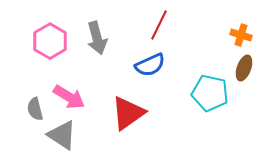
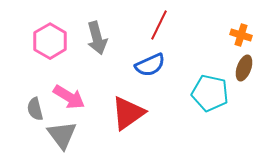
gray triangle: rotated 20 degrees clockwise
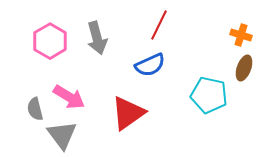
cyan pentagon: moved 1 px left, 2 px down
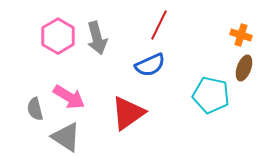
pink hexagon: moved 8 px right, 5 px up
cyan pentagon: moved 2 px right
gray triangle: moved 4 px right, 2 px down; rotated 20 degrees counterclockwise
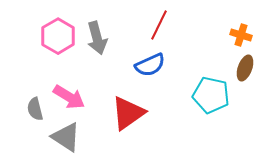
brown ellipse: moved 1 px right
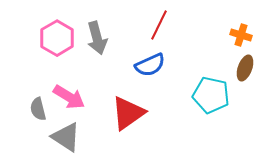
pink hexagon: moved 1 px left, 2 px down
gray semicircle: moved 3 px right
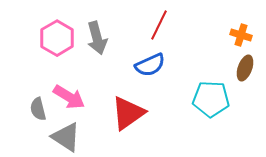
cyan pentagon: moved 4 px down; rotated 9 degrees counterclockwise
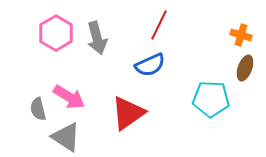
pink hexagon: moved 1 px left, 5 px up
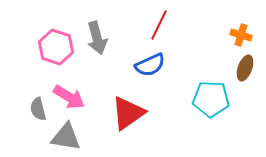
pink hexagon: moved 14 px down; rotated 12 degrees counterclockwise
gray triangle: rotated 24 degrees counterclockwise
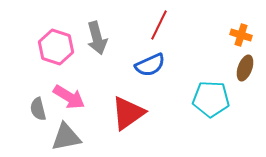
gray triangle: rotated 20 degrees counterclockwise
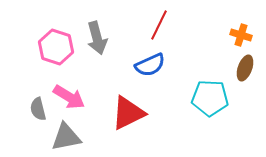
cyan pentagon: moved 1 px left, 1 px up
red triangle: rotated 9 degrees clockwise
